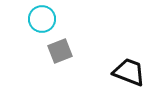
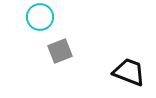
cyan circle: moved 2 px left, 2 px up
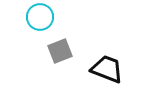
black trapezoid: moved 22 px left, 3 px up
